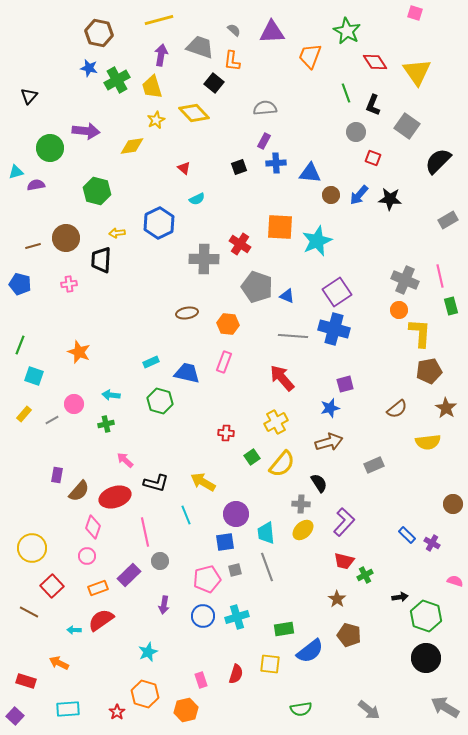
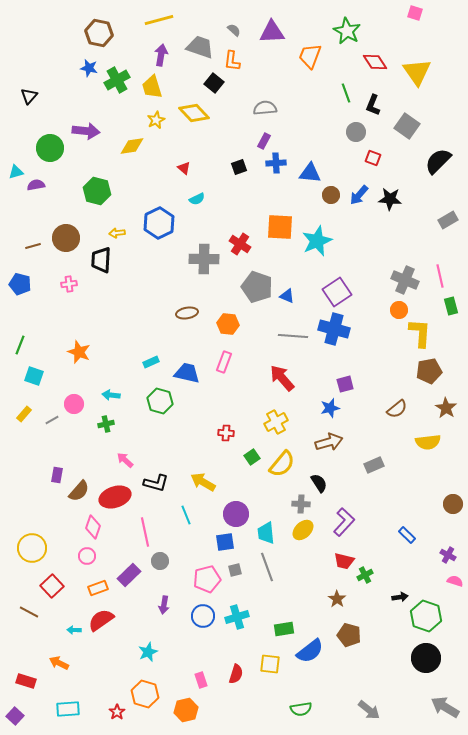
purple cross at (432, 543): moved 16 px right, 12 px down
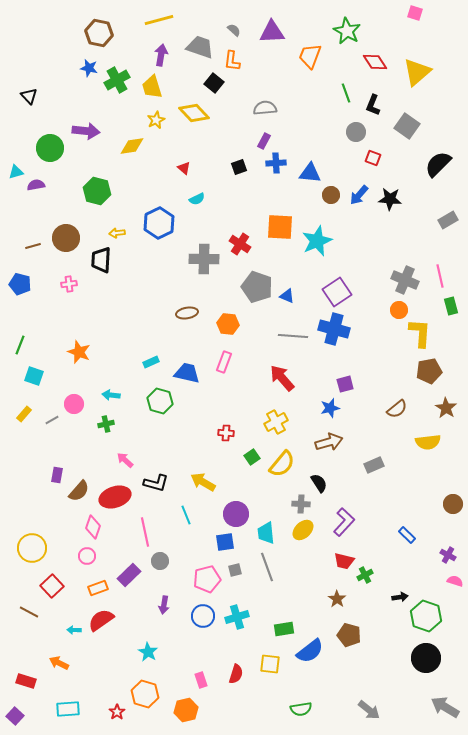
yellow triangle at (417, 72): rotated 24 degrees clockwise
black triangle at (29, 96): rotated 24 degrees counterclockwise
black semicircle at (438, 161): moved 3 px down
cyan star at (148, 652): rotated 18 degrees counterclockwise
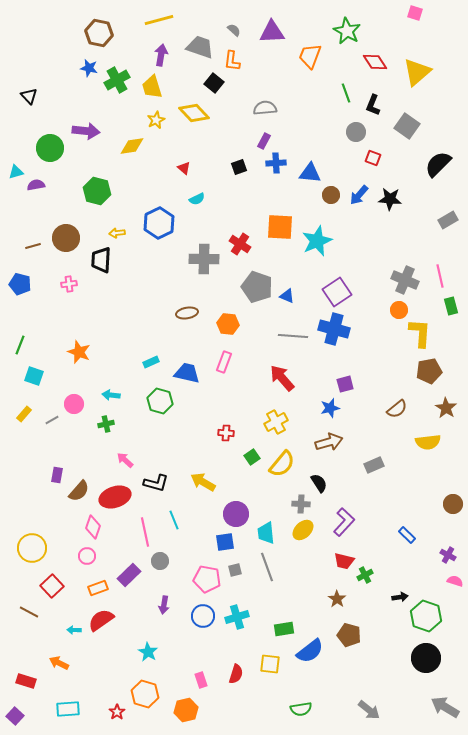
cyan line at (186, 515): moved 12 px left, 5 px down
pink pentagon at (207, 579): rotated 24 degrees clockwise
